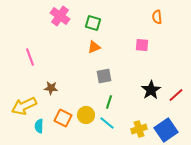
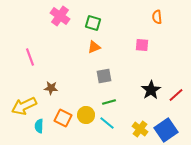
green line: rotated 56 degrees clockwise
yellow cross: moved 1 px right; rotated 35 degrees counterclockwise
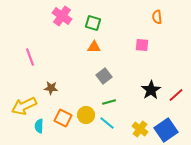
pink cross: moved 2 px right
orange triangle: rotated 24 degrees clockwise
gray square: rotated 28 degrees counterclockwise
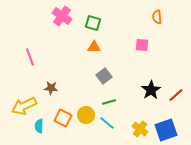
blue square: rotated 15 degrees clockwise
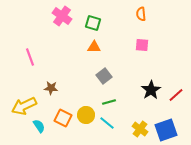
orange semicircle: moved 16 px left, 3 px up
cyan semicircle: rotated 144 degrees clockwise
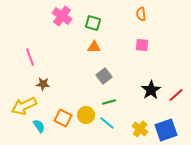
brown star: moved 8 px left, 4 px up
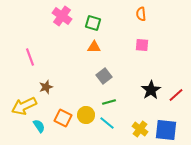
brown star: moved 3 px right, 3 px down; rotated 24 degrees counterclockwise
blue square: rotated 25 degrees clockwise
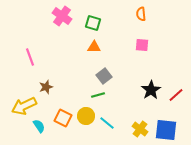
green line: moved 11 px left, 7 px up
yellow circle: moved 1 px down
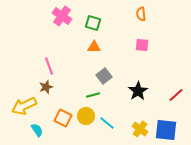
pink line: moved 19 px right, 9 px down
black star: moved 13 px left, 1 px down
green line: moved 5 px left
cyan semicircle: moved 2 px left, 4 px down
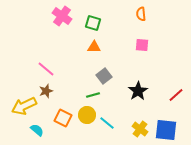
pink line: moved 3 px left, 3 px down; rotated 30 degrees counterclockwise
brown star: moved 4 px down
yellow circle: moved 1 px right, 1 px up
cyan semicircle: rotated 16 degrees counterclockwise
